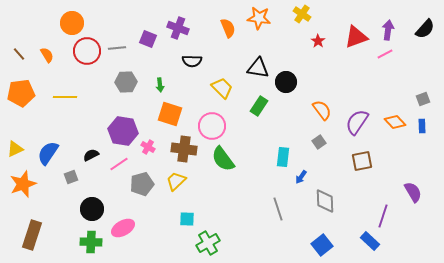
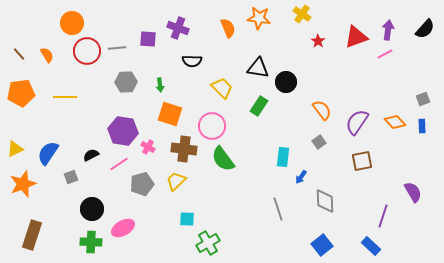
purple square at (148, 39): rotated 18 degrees counterclockwise
blue rectangle at (370, 241): moved 1 px right, 5 px down
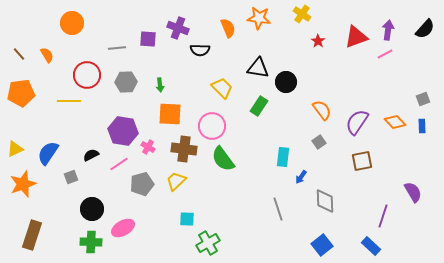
red circle at (87, 51): moved 24 px down
black semicircle at (192, 61): moved 8 px right, 11 px up
yellow line at (65, 97): moved 4 px right, 4 px down
orange square at (170, 114): rotated 15 degrees counterclockwise
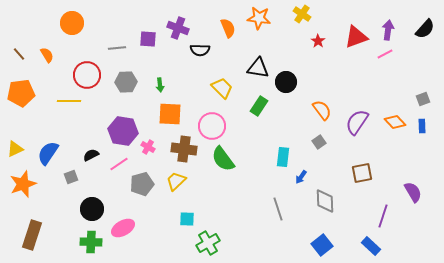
brown square at (362, 161): moved 12 px down
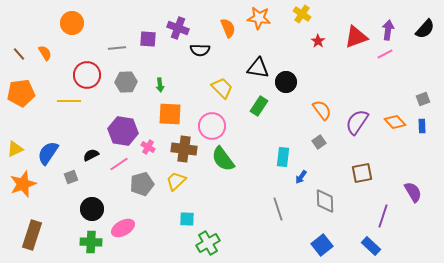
orange semicircle at (47, 55): moved 2 px left, 2 px up
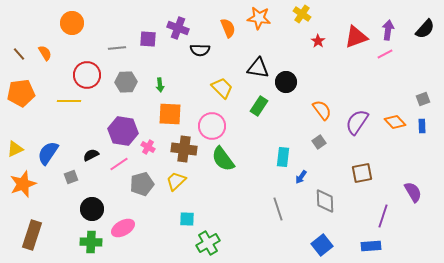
blue rectangle at (371, 246): rotated 48 degrees counterclockwise
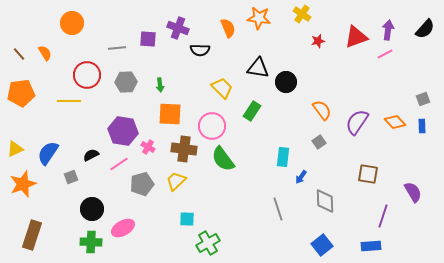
red star at (318, 41): rotated 24 degrees clockwise
green rectangle at (259, 106): moved 7 px left, 5 px down
brown square at (362, 173): moved 6 px right, 1 px down; rotated 20 degrees clockwise
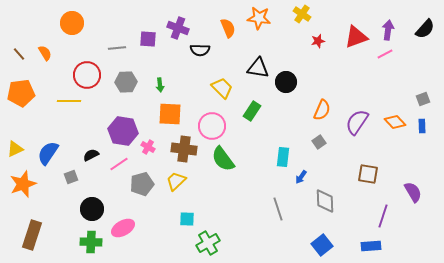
orange semicircle at (322, 110): rotated 60 degrees clockwise
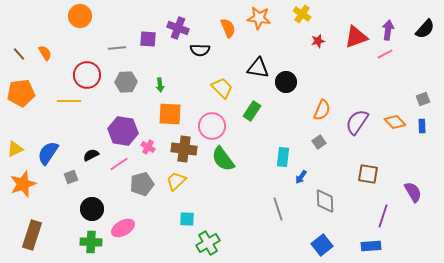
orange circle at (72, 23): moved 8 px right, 7 px up
